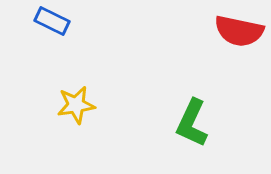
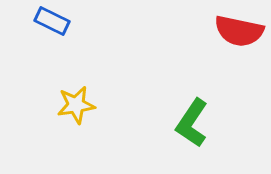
green L-shape: rotated 9 degrees clockwise
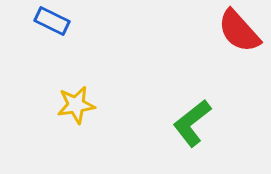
red semicircle: rotated 36 degrees clockwise
green L-shape: rotated 18 degrees clockwise
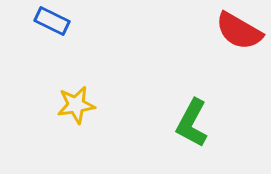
red semicircle: rotated 18 degrees counterclockwise
green L-shape: rotated 24 degrees counterclockwise
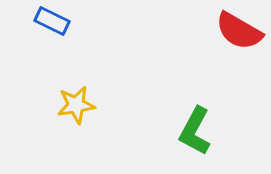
green L-shape: moved 3 px right, 8 px down
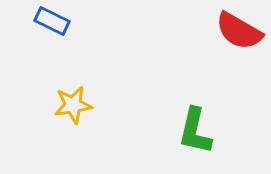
yellow star: moved 3 px left
green L-shape: rotated 15 degrees counterclockwise
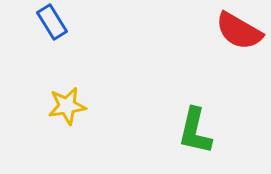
blue rectangle: moved 1 px down; rotated 32 degrees clockwise
yellow star: moved 6 px left, 1 px down
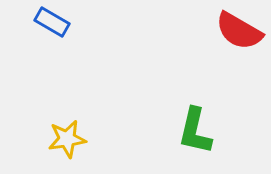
blue rectangle: rotated 28 degrees counterclockwise
yellow star: moved 33 px down
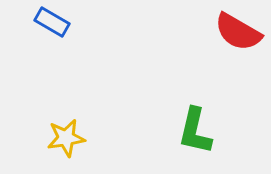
red semicircle: moved 1 px left, 1 px down
yellow star: moved 1 px left, 1 px up
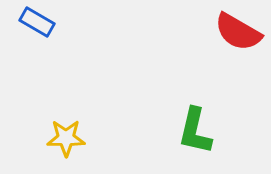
blue rectangle: moved 15 px left
yellow star: rotated 9 degrees clockwise
